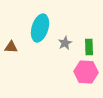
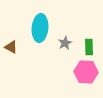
cyan ellipse: rotated 12 degrees counterclockwise
brown triangle: rotated 24 degrees clockwise
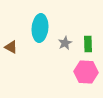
green rectangle: moved 1 px left, 3 px up
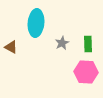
cyan ellipse: moved 4 px left, 5 px up
gray star: moved 3 px left
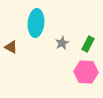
green rectangle: rotated 28 degrees clockwise
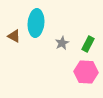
brown triangle: moved 3 px right, 11 px up
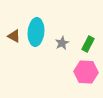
cyan ellipse: moved 9 px down
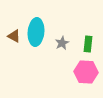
green rectangle: rotated 21 degrees counterclockwise
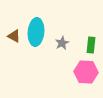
green rectangle: moved 3 px right, 1 px down
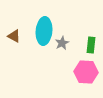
cyan ellipse: moved 8 px right, 1 px up
